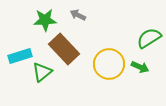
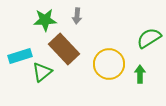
gray arrow: moved 1 px left, 1 px down; rotated 112 degrees counterclockwise
green arrow: moved 7 px down; rotated 114 degrees counterclockwise
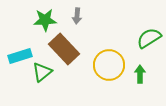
yellow circle: moved 1 px down
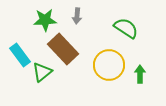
green semicircle: moved 23 px left, 10 px up; rotated 65 degrees clockwise
brown rectangle: moved 1 px left
cyan rectangle: moved 1 px up; rotated 70 degrees clockwise
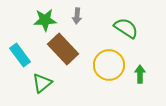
green triangle: moved 11 px down
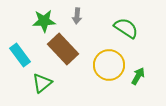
green star: moved 1 px left, 1 px down
green arrow: moved 2 px left, 2 px down; rotated 30 degrees clockwise
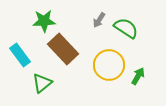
gray arrow: moved 22 px right, 4 px down; rotated 28 degrees clockwise
